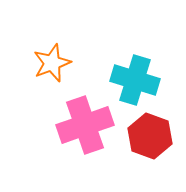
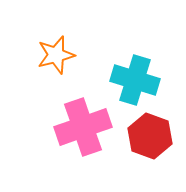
orange star: moved 4 px right, 8 px up; rotated 6 degrees clockwise
pink cross: moved 2 px left, 2 px down
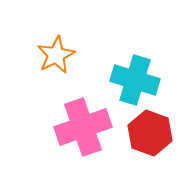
orange star: rotated 12 degrees counterclockwise
red hexagon: moved 3 px up
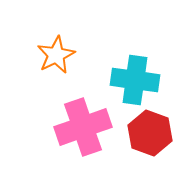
cyan cross: rotated 9 degrees counterclockwise
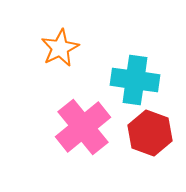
orange star: moved 4 px right, 7 px up
pink cross: rotated 20 degrees counterclockwise
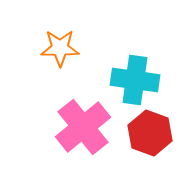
orange star: rotated 27 degrees clockwise
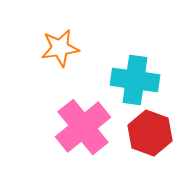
orange star: rotated 9 degrees counterclockwise
